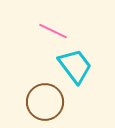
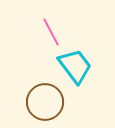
pink line: moved 2 px left, 1 px down; rotated 36 degrees clockwise
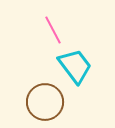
pink line: moved 2 px right, 2 px up
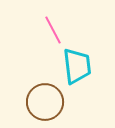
cyan trapezoid: moved 2 px right; rotated 30 degrees clockwise
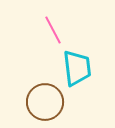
cyan trapezoid: moved 2 px down
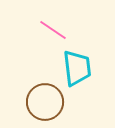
pink line: rotated 28 degrees counterclockwise
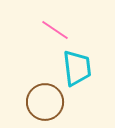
pink line: moved 2 px right
